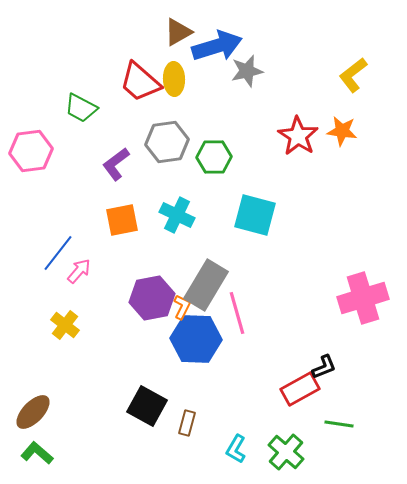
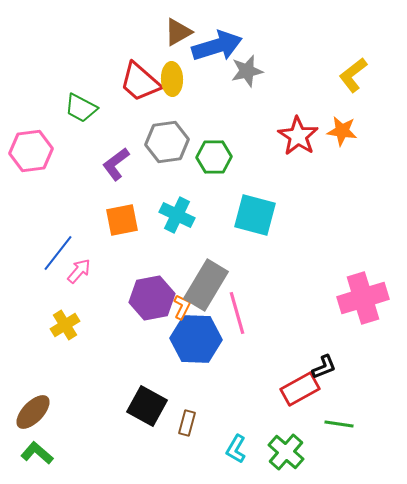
yellow ellipse: moved 2 px left
yellow cross: rotated 20 degrees clockwise
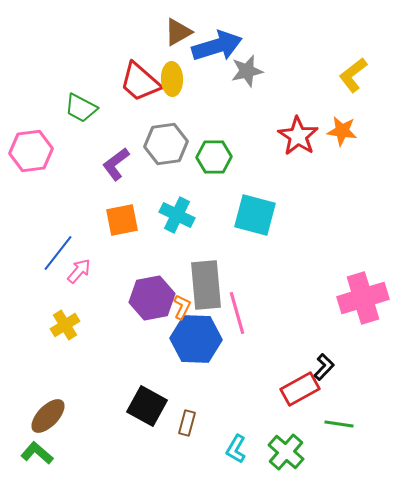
gray hexagon: moved 1 px left, 2 px down
gray rectangle: rotated 36 degrees counterclockwise
black L-shape: rotated 24 degrees counterclockwise
brown ellipse: moved 15 px right, 4 px down
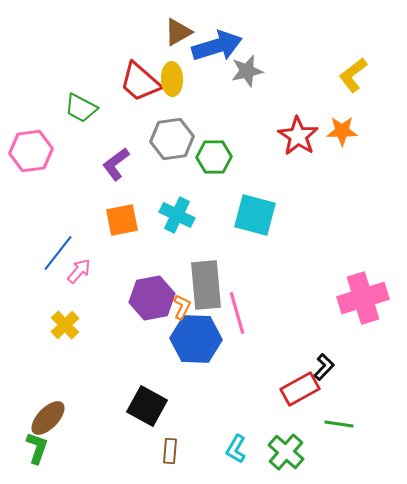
orange star: rotated 8 degrees counterclockwise
gray hexagon: moved 6 px right, 5 px up
yellow cross: rotated 12 degrees counterclockwise
brown ellipse: moved 2 px down
brown rectangle: moved 17 px left, 28 px down; rotated 10 degrees counterclockwise
green L-shape: moved 5 px up; rotated 68 degrees clockwise
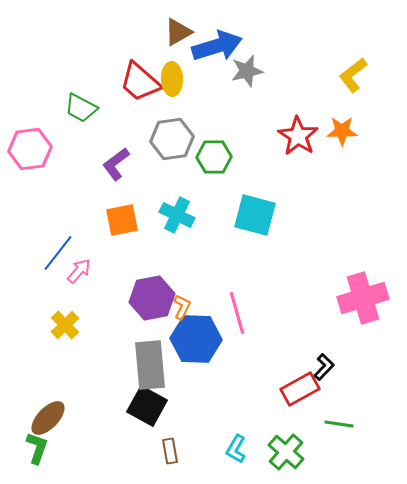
pink hexagon: moved 1 px left, 2 px up
gray rectangle: moved 56 px left, 80 px down
brown rectangle: rotated 15 degrees counterclockwise
